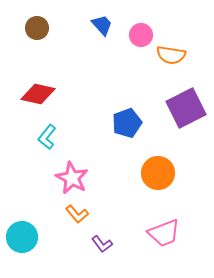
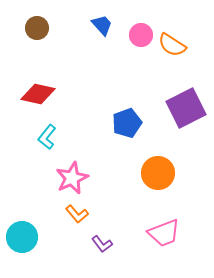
orange semicircle: moved 1 px right, 10 px up; rotated 24 degrees clockwise
pink star: rotated 20 degrees clockwise
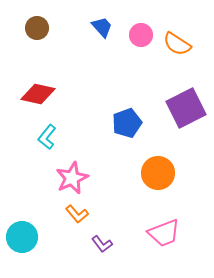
blue trapezoid: moved 2 px down
orange semicircle: moved 5 px right, 1 px up
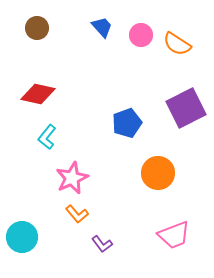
pink trapezoid: moved 10 px right, 2 px down
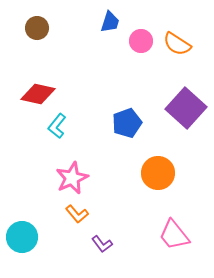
blue trapezoid: moved 8 px right, 5 px up; rotated 60 degrees clockwise
pink circle: moved 6 px down
purple square: rotated 21 degrees counterclockwise
cyan L-shape: moved 10 px right, 11 px up
pink trapezoid: rotated 72 degrees clockwise
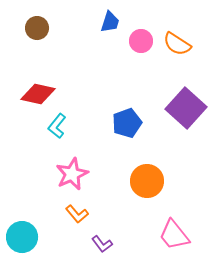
orange circle: moved 11 px left, 8 px down
pink star: moved 4 px up
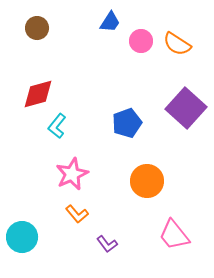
blue trapezoid: rotated 15 degrees clockwise
red diamond: rotated 28 degrees counterclockwise
purple L-shape: moved 5 px right
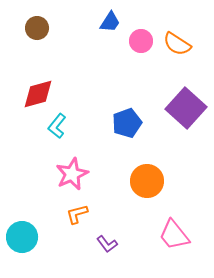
orange L-shape: rotated 115 degrees clockwise
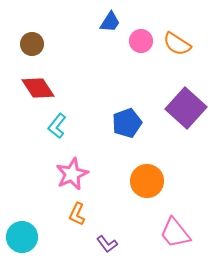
brown circle: moved 5 px left, 16 px down
red diamond: moved 6 px up; rotated 72 degrees clockwise
orange L-shape: rotated 50 degrees counterclockwise
pink trapezoid: moved 1 px right, 2 px up
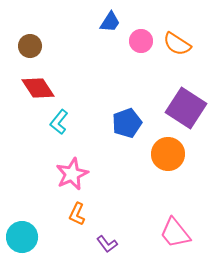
brown circle: moved 2 px left, 2 px down
purple square: rotated 9 degrees counterclockwise
cyan L-shape: moved 2 px right, 4 px up
orange circle: moved 21 px right, 27 px up
